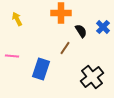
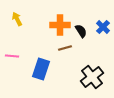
orange cross: moved 1 px left, 12 px down
brown line: rotated 40 degrees clockwise
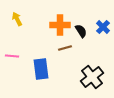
blue rectangle: rotated 25 degrees counterclockwise
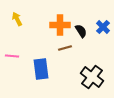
black cross: rotated 15 degrees counterclockwise
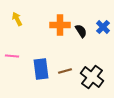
brown line: moved 23 px down
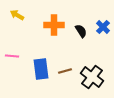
yellow arrow: moved 4 px up; rotated 32 degrees counterclockwise
orange cross: moved 6 px left
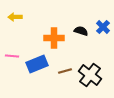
yellow arrow: moved 2 px left, 2 px down; rotated 32 degrees counterclockwise
orange cross: moved 13 px down
black semicircle: rotated 40 degrees counterclockwise
blue rectangle: moved 4 px left, 5 px up; rotated 75 degrees clockwise
black cross: moved 2 px left, 2 px up
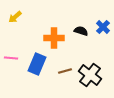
yellow arrow: rotated 40 degrees counterclockwise
pink line: moved 1 px left, 2 px down
blue rectangle: rotated 45 degrees counterclockwise
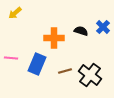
yellow arrow: moved 4 px up
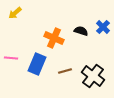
orange cross: rotated 24 degrees clockwise
black cross: moved 3 px right, 1 px down
